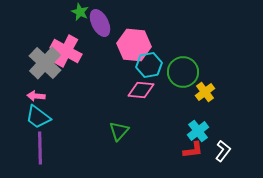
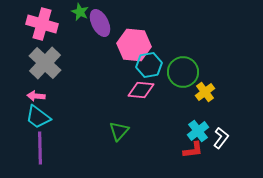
pink cross: moved 24 px left, 27 px up; rotated 12 degrees counterclockwise
white L-shape: moved 2 px left, 13 px up
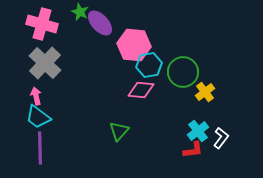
purple ellipse: rotated 16 degrees counterclockwise
pink arrow: rotated 72 degrees clockwise
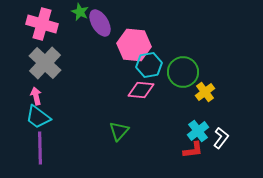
purple ellipse: rotated 12 degrees clockwise
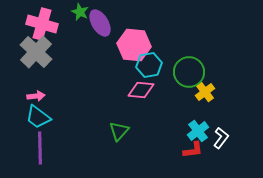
gray cross: moved 9 px left, 11 px up
green circle: moved 6 px right
pink arrow: rotated 96 degrees clockwise
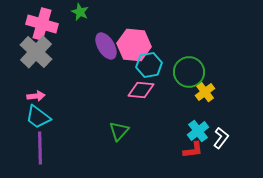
purple ellipse: moved 6 px right, 23 px down
